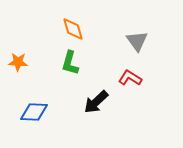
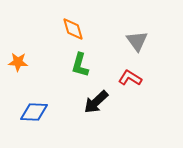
green L-shape: moved 10 px right, 2 px down
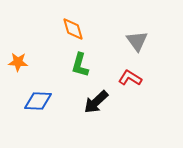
blue diamond: moved 4 px right, 11 px up
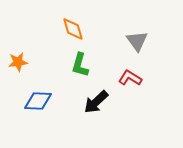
orange star: rotated 12 degrees counterclockwise
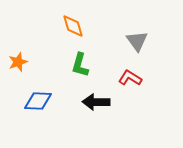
orange diamond: moved 3 px up
orange star: rotated 12 degrees counterclockwise
black arrow: rotated 44 degrees clockwise
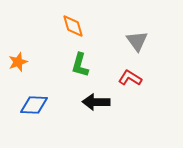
blue diamond: moved 4 px left, 4 px down
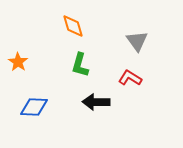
orange star: rotated 18 degrees counterclockwise
blue diamond: moved 2 px down
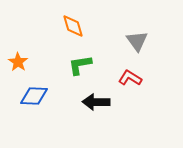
green L-shape: rotated 65 degrees clockwise
blue diamond: moved 11 px up
